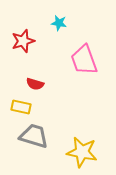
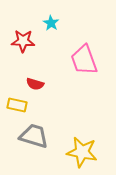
cyan star: moved 8 px left; rotated 21 degrees clockwise
red star: rotated 20 degrees clockwise
yellow rectangle: moved 4 px left, 2 px up
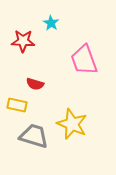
yellow star: moved 10 px left, 28 px up; rotated 12 degrees clockwise
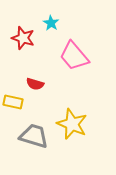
red star: moved 3 px up; rotated 15 degrees clockwise
pink trapezoid: moved 10 px left, 4 px up; rotated 20 degrees counterclockwise
yellow rectangle: moved 4 px left, 3 px up
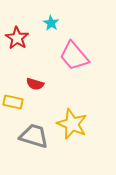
red star: moved 6 px left; rotated 15 degrees clockwise
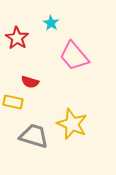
red semicircle: moved 5 px left, 2 px up
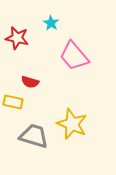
red star: rotated 20 degrees counterclockwise
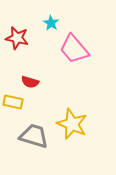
pink trapezoid: moved 7 px up
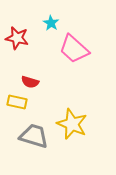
pink trapezoid: rotated 8 degrees counterclockwise
yellow rectangle: moved 4 px right
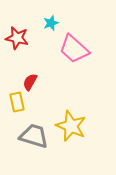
cyan star: rotated 21 degrees clockwise
red semicircle: rotated 102 degrees clockwise
yellow rectangle: rotated 66 degrees clockwise
yellow star: moved 1 px left, 2 px down
